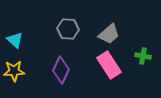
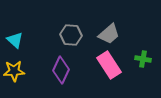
gray hexagon: moved 3 px right, 6 px down
green cross: moved 3 px down
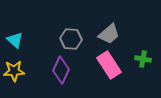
gray hexagon: moved 4 px down
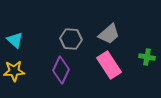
green cross: moved 4 px right, 2 px up
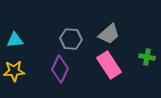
cyan triangle: rotated 48 degrees counterclockwise
purple diamond: moved 1 px left, 1 px up
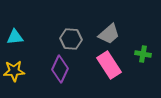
cyan triangle: moved 3 px up
green cross: moved 4 px left, 3 px up
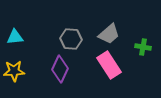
green cross: moved 7 px up
